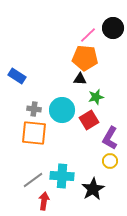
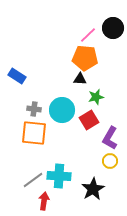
cyan cross: moved 3 px left
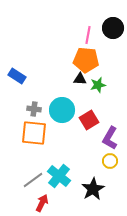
pink line: rotated 36 degrees counterclockwise
orange pentagon: moved 1 px right, 2 px down
green star: moved 2 px right, 12 px up
cyan cross: rotated 35 degrees clockwise
red arrow: moved 2 px left, 2 px down; rotated 18 degrees clockwise
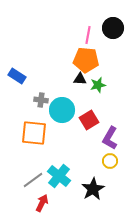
gray cross: moved 7 px right, 9 px up
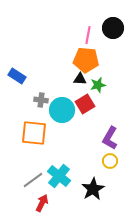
red square: moved 4 px left, 16 px up
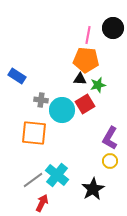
cyan cross: moved 2 px left, 1 px up
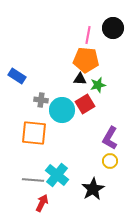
gray line: rotated 40 degrees clockwise
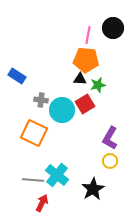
orange square: rotated 20 degrees clockwise
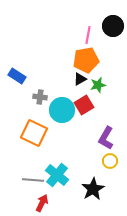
black circle: moved 2 px up
orange pentagon: rotated 15 degrees counterclockwise
black triangle: rotated 32 degrees counterclockwise
gray cross: moved 1 px left, 3 px up
red square: moved 1 px left, 1 px down
purple L-shape: moved 4 px left
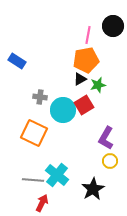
blue rectangle: moved 15 px up
cyan circle: moved 1 px right
